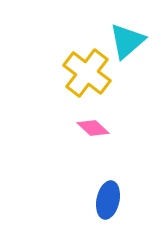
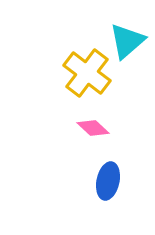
blue ellipse: moved 19 px up
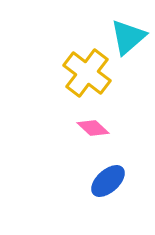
cyan triangle: moved 1 px right, 4 px up
blue ellipse: rotated 36 degrees clockwise
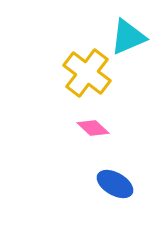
cyan triangle: rotated 18 degrees clockwise
blue ellipse: moved 7 px right, 3 px down; rotated 72 degrees clockwise
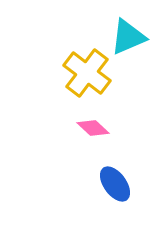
blue ellipse: rotated 24 degrees clockwise
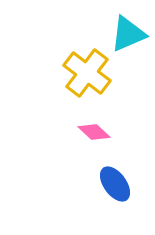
cyan triangle: moved 3 px up
pink diamond: moved 1 px right, 4 px down
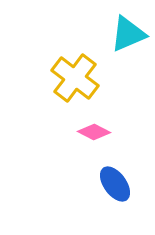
yellow cross: moved 12 px left, 5 px down
pink diamond: rotated 16 degrees counterclockwise
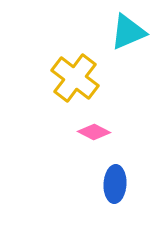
cyan triangle: moved 2 px up
blue ellipse: rotated 39 degrees clockwise
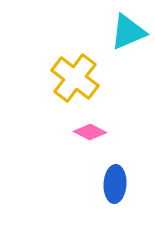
pink diamond: moved 4 px left
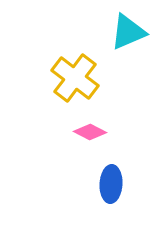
blue ellipse: moved 4 px left
